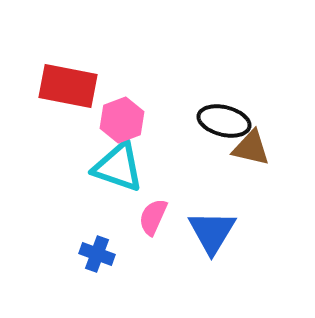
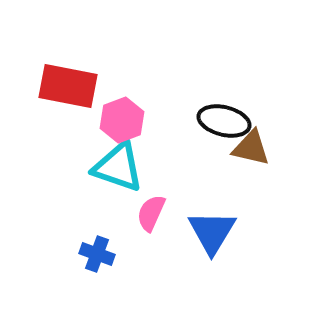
pink semicircle: moved 2 px left, 4 px up
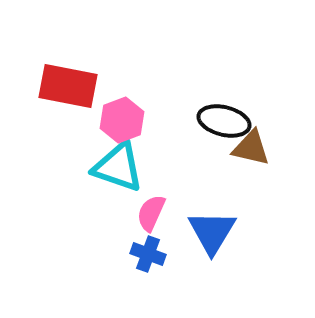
blue cross: moved 51 px right
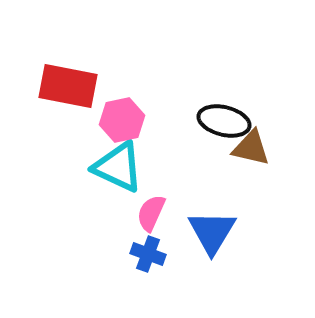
pink hexagon: rotated 9 degrees clockwise
cyan triangle: rotated 6 degrees clockwise
